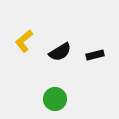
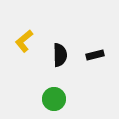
black semicircle: moved 3 px down; rotated 60 degrees counterclockwise
green circle: moved 1 px left
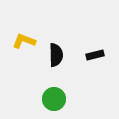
yellow L-shape: rotated 60 degrees clockwise
black semicircle: moved 4 px left
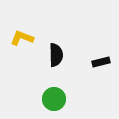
yellow L-shape: moved 2 px left, 3 px up
black rectangle: moved 6 px right, 7 px down
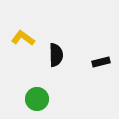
yellow L-shape: moved 1 px right; rotated 15 degrees clockwise
green circle: moved 17 px left
